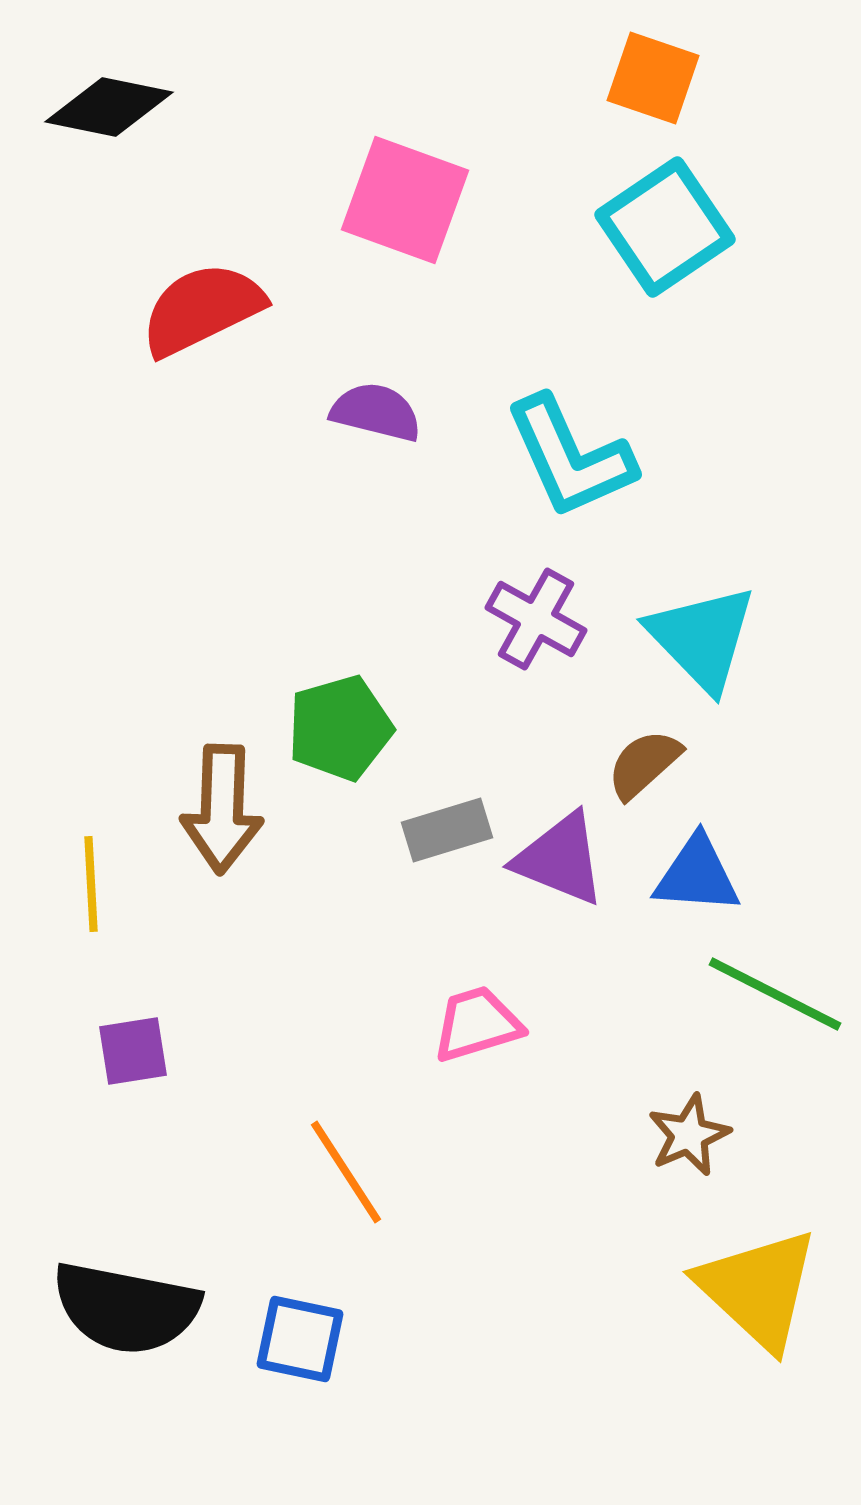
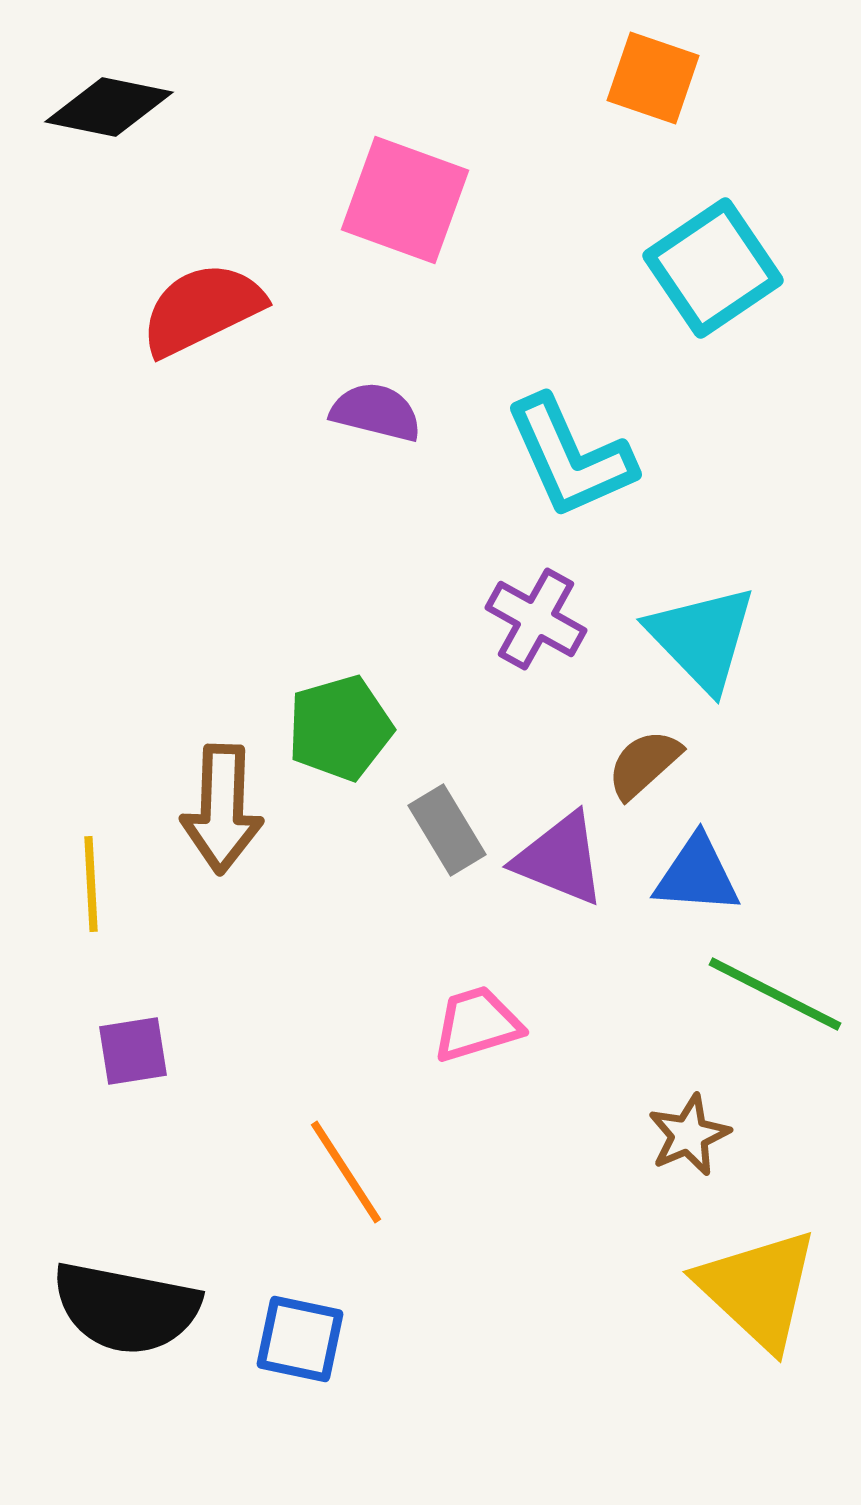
cyan square: moved 48 px right, 41 px down
gray rectangle: rotated 76 degrees clockwise
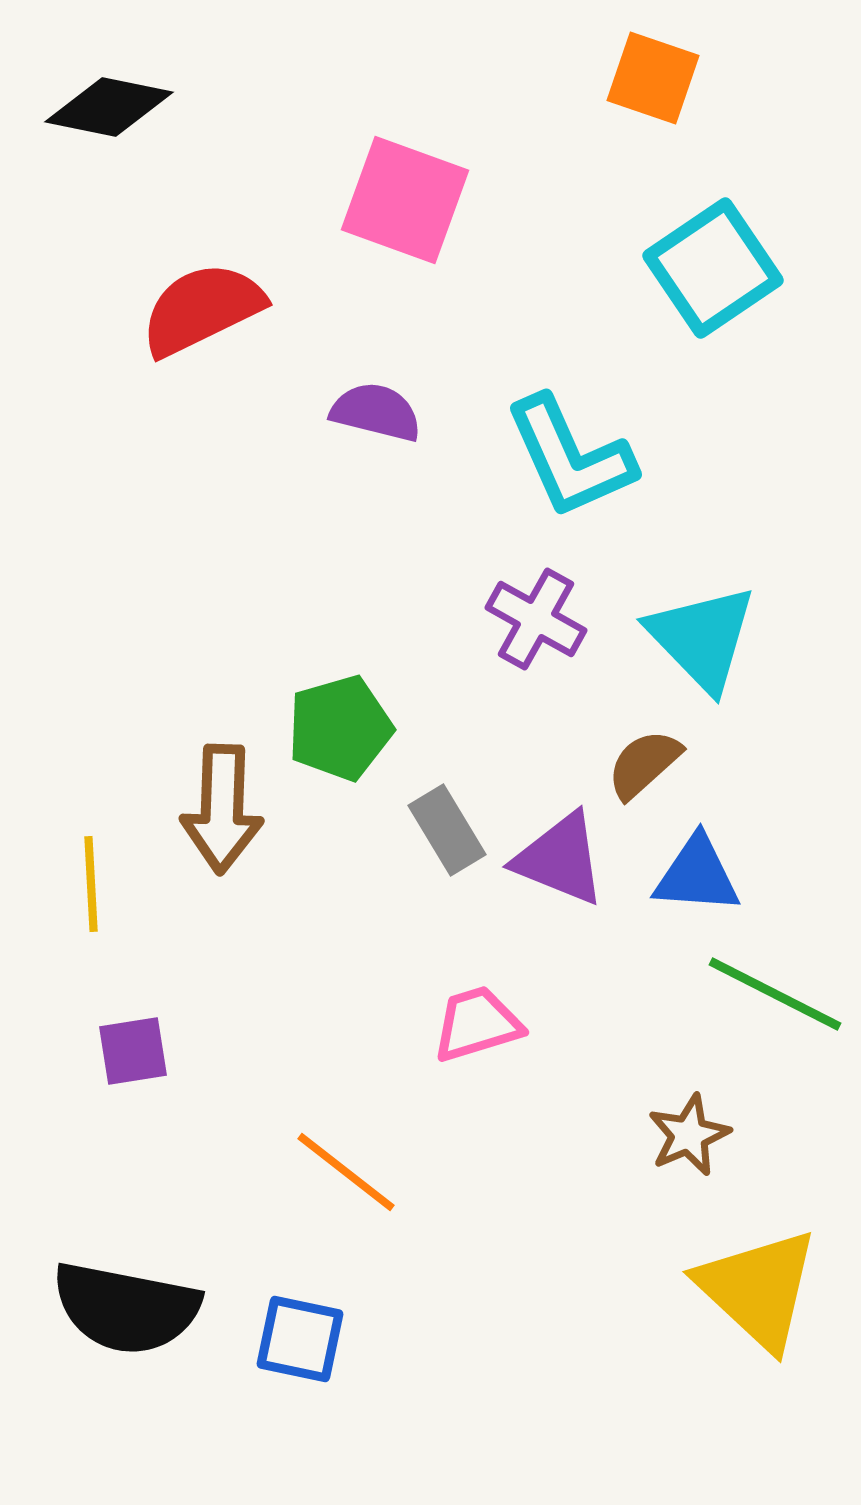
orange line: rotated 19 degrees counterclockwise
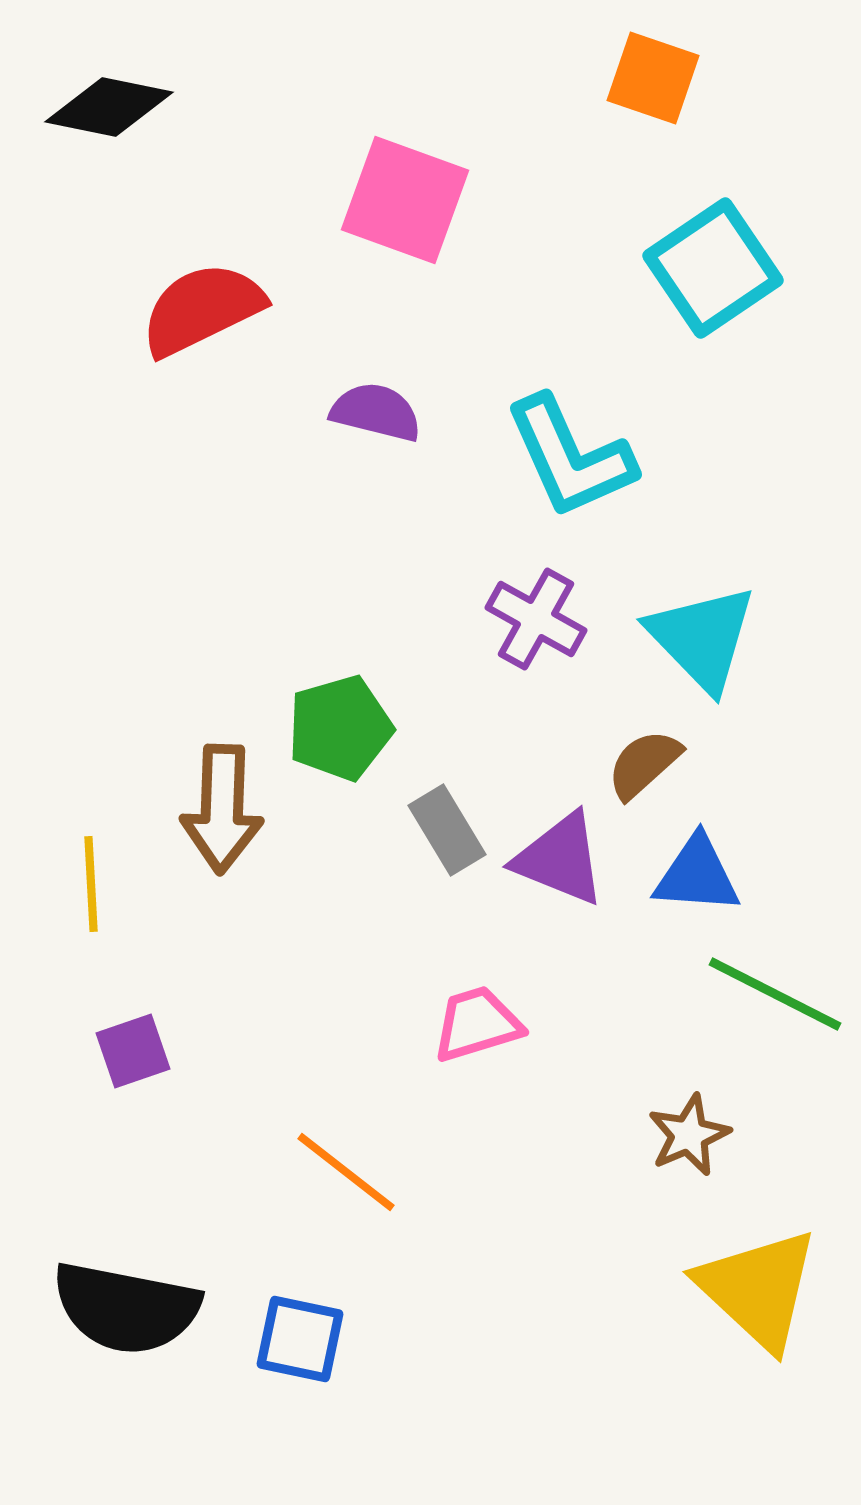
purple square: rotated 10 degrees counterclockwise
